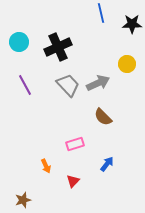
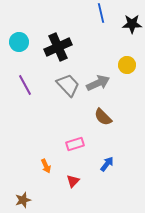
yellow circle: moved 1 px down
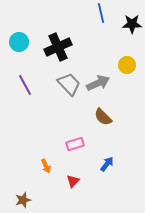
gray trapezoid: moved 1 px right, 1 px up
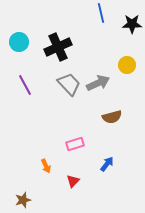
brown semicircle: moved 9 px right; rotated 60 degrees counterclockwise
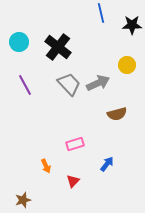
black star: moved 1 px down
black cross: rotated 28 degrees counterclockwise
brown semicircle: moved 5 px right, 3 px up
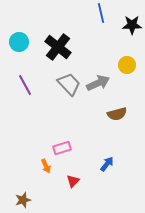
pink rectangle: moved 13 px left, 4 px down
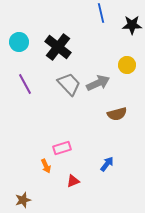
purple line: moved 1 px up
red triangle: rotated 24 degrees clockwise
